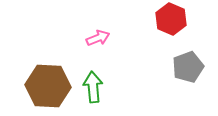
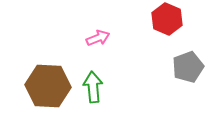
red hexagon: moved 4 px left
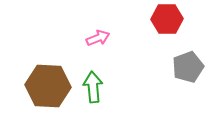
red hexagon: rotated 24 degrees counterclockwise
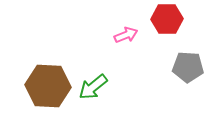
pink arrow: moved 28 px right, 3 px up
gray pentagon: rotated 24 degrees clockwise
green arrow: rotated 124 degrees counterclockwise
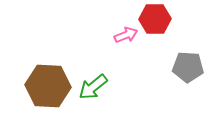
red hexagon: moved 12 px left
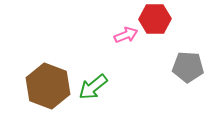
brown hexagon: rotated 18 degrees clockwise
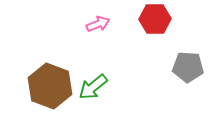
pink arrow: moved 28 px left, 11 px up
brown hexagon: moved 2 px right
